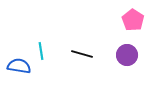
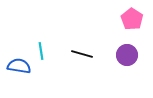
pink pentagon: moved 1 px left, 1 px up
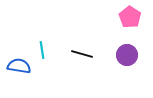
pink pentagon: moved 2 px left, 2 px up
cyan line: moved 1 px right, 1 px up
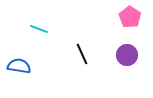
cyan line: moved 3 px left, 21 px up; rotated 60 degrees counterclockwise
black line: rotated 50 degrees clockwise
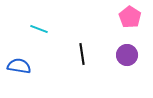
black line: rotated 15 degrees clockwise
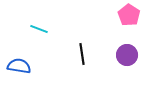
pink pentagon: moved 1 px left, 2 px up
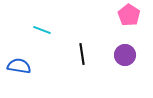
cyan line: moved 3 px right, 1 px down
purple circle: moved 2 px left
